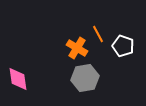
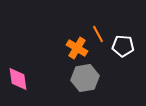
white pentagon: rotated 15 degrees counterclockwise
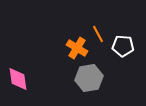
gray hexagon: moved 4 px right
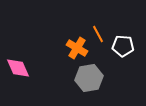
pink diamond: moved 11 px up; rotated 15 degrees counterclockwise
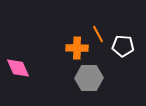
orange cross: rotated 30 degrees counterclockwise
gray hexagon: rotated 8 degrees clockwise
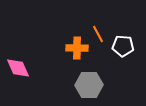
gray hexagon: moved 7 px down
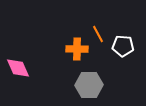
orange cross: moved 1 px down
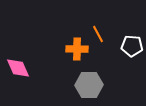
white pentagon: moved 9 px right
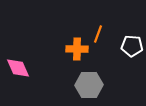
orange line: rotated 48 degrees clockwise
